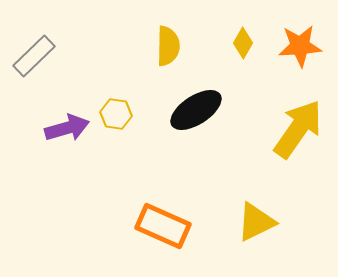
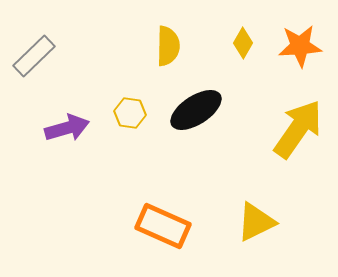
yellow hexagon: moved 14 px right, 1 px up
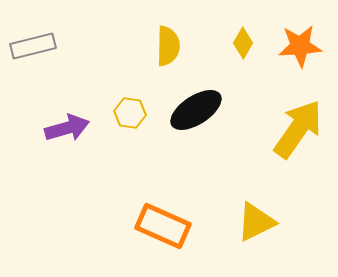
gray rectangle: moved 1 px left, 10 px up; rotated 30 degrees clockwise
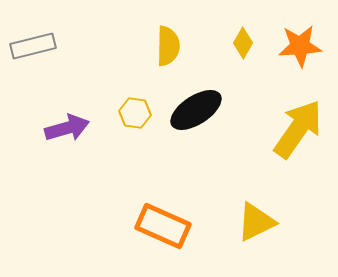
yellow hexagon: moved 5 px right
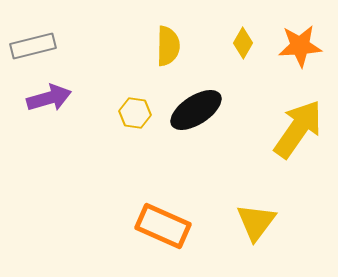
purple arrow: moved 18 px left, 30 px up
yellow triangle: rotated 27 degrees counterclockwise
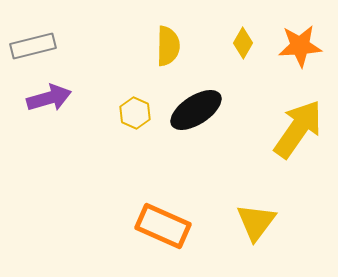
yellow hexagon: rotated 16 degrees clockwise
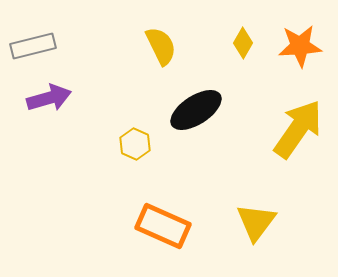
yellow semicircle: moved 7 px left; rotated 27 degrees counterclockwise
yellow hexagon: moved 31 px down
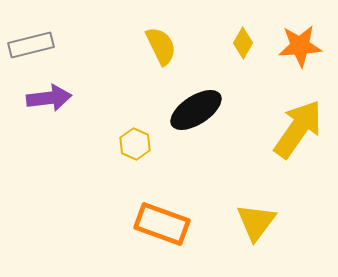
gray rectangle: moved 2 px left, 1 px up
purple arrow: rotated 9 degrees clockwise
orange rectangle: moved 1 px left, 2 px up; rotated 4 degrees counterclockwise
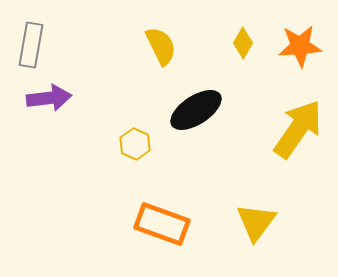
gray rectangle: rotated 66 degrees counterclockwise
